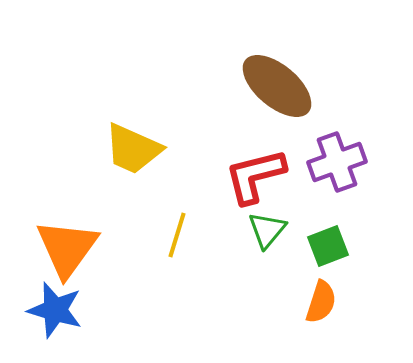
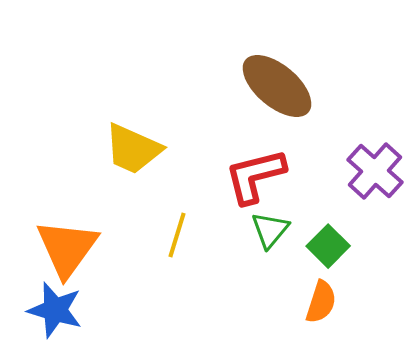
purple cross: moved 38 px right, 9 px down; rotated 28 degrees counterclockwise
green triangle: moved 3 px right
green square: rotated 24 degrees counterclockwise
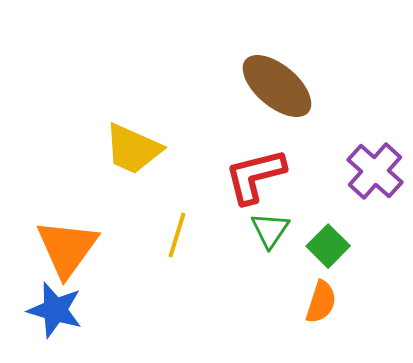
green triangle: rotated 6 degrees counterclockwise
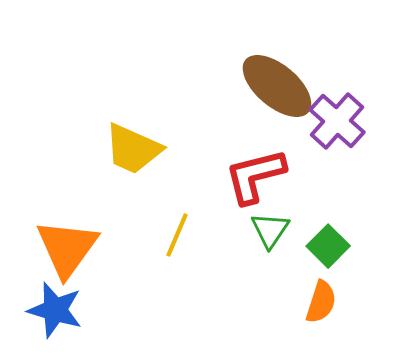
purple cross: moved 38 px left, 50 px up
yellow line: rotated 6 degrees clockwise
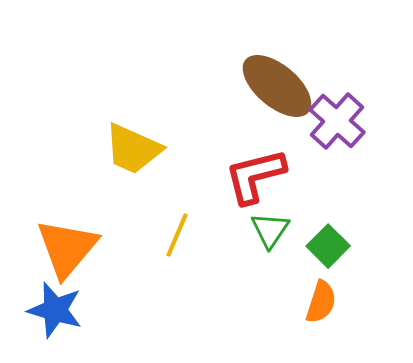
orange triangle: rotated 4 degrees clockwise
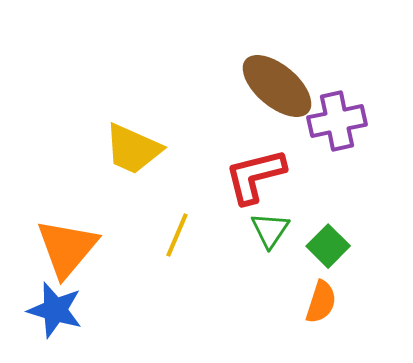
purple cross: rotated 36 degrees clockwise
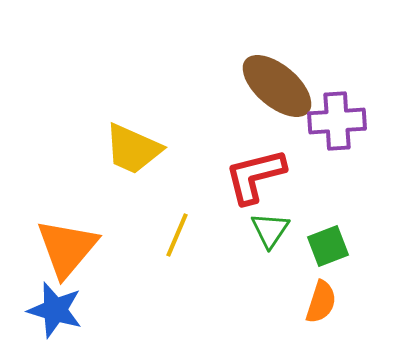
purple cross: rotated 8 degrees clockwise
green square: rotated 24 degrees clockwise
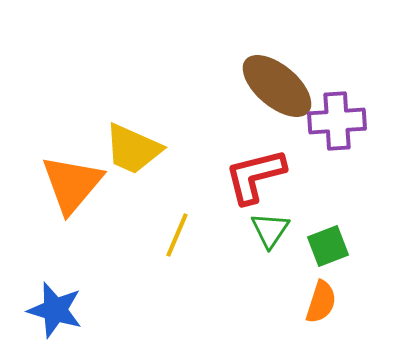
orange triangle: moved 5 px right, 64 px up
